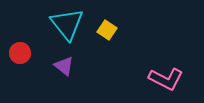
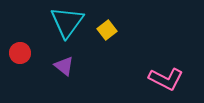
cyan triangle: moved 2 px up; rotated 15 degrees clockwise
yellow square: rotated 18 degrees clockwise
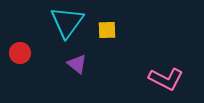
yellow square: rotated 36 degrees clockwise
purple triangle: moved 13 px right, 2 px up
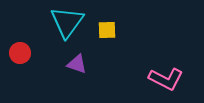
purple triangle: rotated 20 degrees counterclockwise
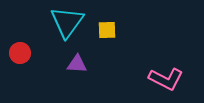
purple triangle: rotated 15 degrees counterclockwise
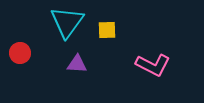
pink L-shape: moved 13 px left, 14 px up
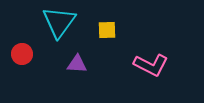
cyan triangle: moved 8 px left
red circle: moved 2 px right, 1 px down
pink L-shape: moved 2 px left
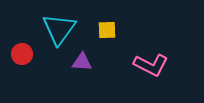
cyan triangle: moved 7 px down
purple triangle: moved 5 px right, 2 px up
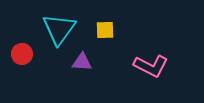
yellow square: moved 2 px left
pink L-shape: moved 1 px down
